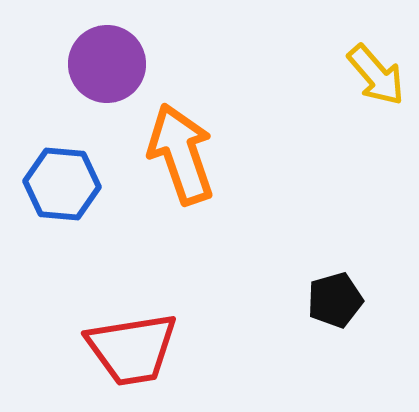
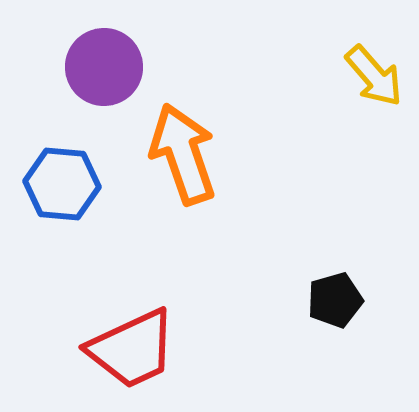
purple circle: moved 3 px left, 3 px down
yellow arrow: moved 2 px left, 1 px down
orange arrow: moved 2 px right
red trapezoid: rotated 16 degrees counterclockwise
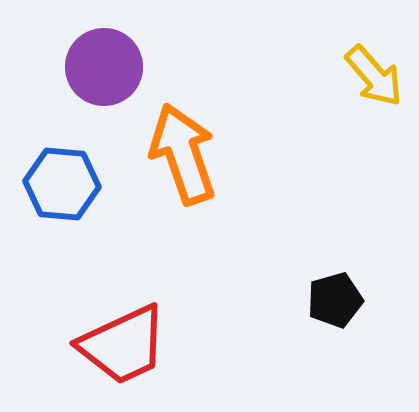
red trapezoid: moved 9 px left, 4 px up
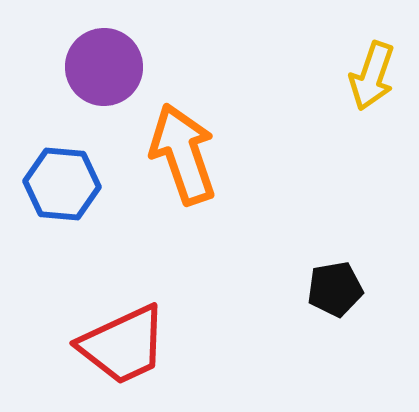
yellow arrow: moved 2 px left; rotated 60 degrees clockwise
black pentagon: moved 11 px up; rotated 6 degrees clockwise
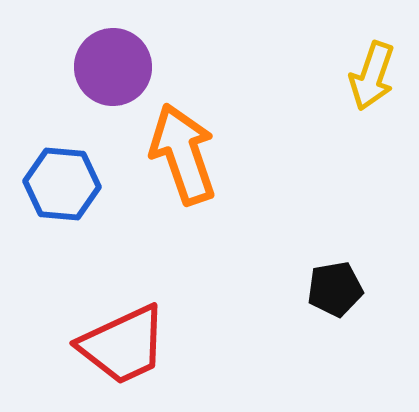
purple circle: moved 9 px right
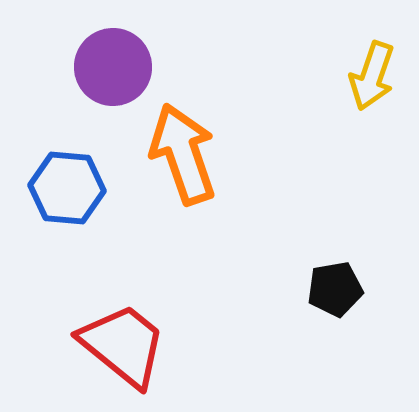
blue hexagon: moved 5 px right, 4 px down
red trapezoid: rotated 116 degrees counterclockwise
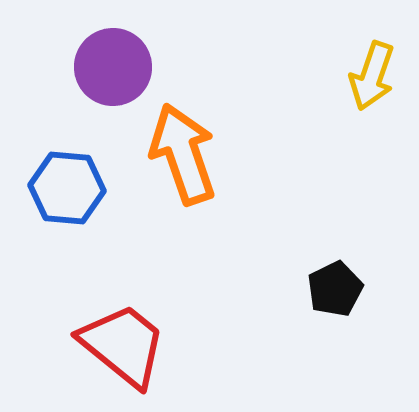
black pentagon: rotated 16 degrees counterclockwise
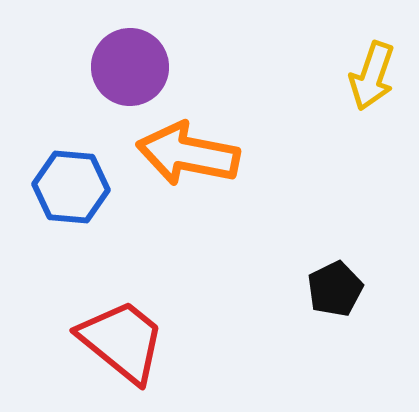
purple circle: moved 17 px right
orange arrow: moved 5 px right; rotated 60 degrees counterclockwise
blue hexagon: moved 4 px right, 1 px up
red trapezoid: moved 1 px left, 4 px up
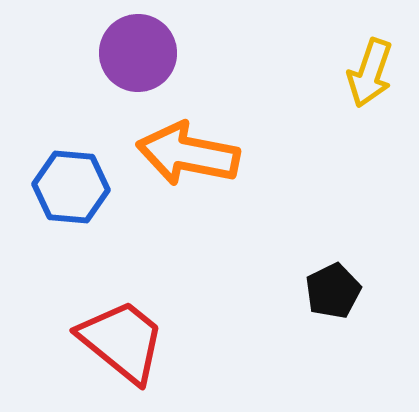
purple circle: moved 8 px right, 14 px up
yellow arrow: moved 2 px left, 3 px up
black pentagon: moved 2 px left, 2 px down
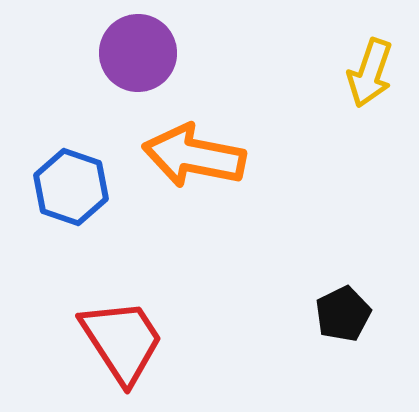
orange arrow: moved 6 px right, 2 px down
blue hexagon: rotated 14 degrees clockwise
black pentagon: moved 10 px right, 23 px down
red trapezoid: rotated 18 degrees clockwise
